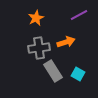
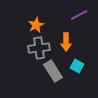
orange star: moved 7 px down
orange arrow: rotated 108 degrees clockwise
cyan square: moved 1 px left, 8 px up
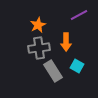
orange star: moved 2 px right
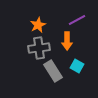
purple line: moved 2 px left, 5 px down
orange arrow: moved 1 px right, 1 px up
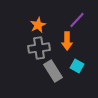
purple line: rotated 18 degrees counterclockwise
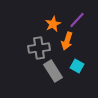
orange star: moved 15 px right, 1 px up
orange arrow: rotated 18 degrees clockwise
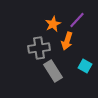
cyan square: moved 8 px right
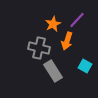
gray cross: rotated 20 degrees clockwise
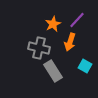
orange arrow: moved 3 px right, 1 px down
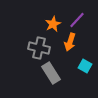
gray rectangle: moved 2 px left, 2 px down
